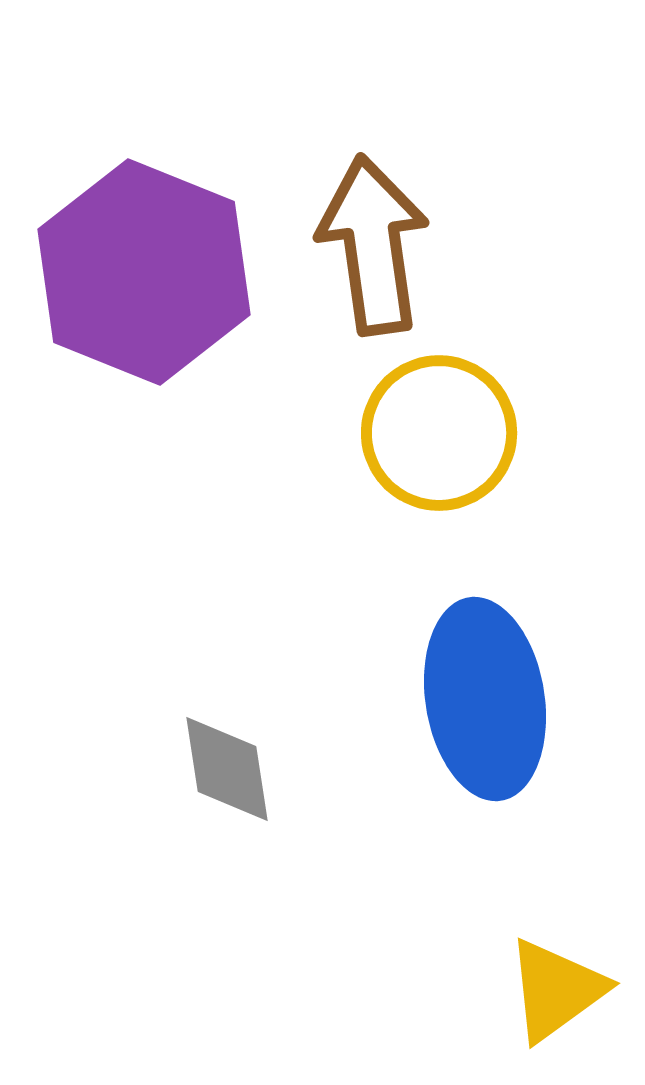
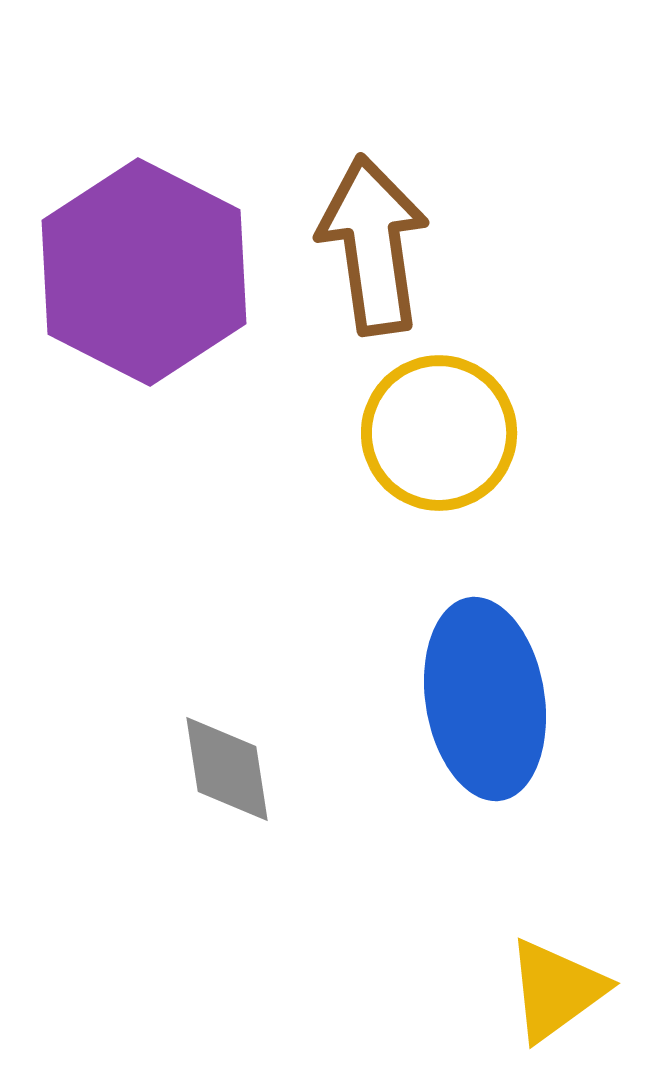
purple hexagon: rotated 5 degrees clockwise
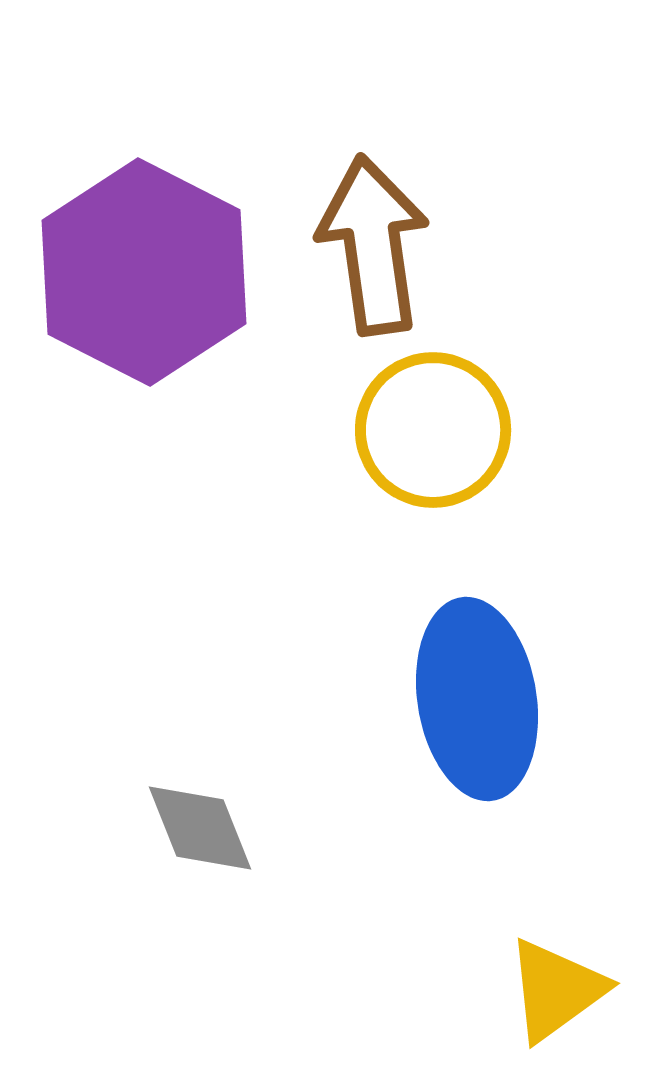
yellow circle: moved 6 px left, 3 px up
blue ellipse: moved 8 px left
gray diamond: moved 27 px left, 59 px down; rotated 13 degrees counterclockwise
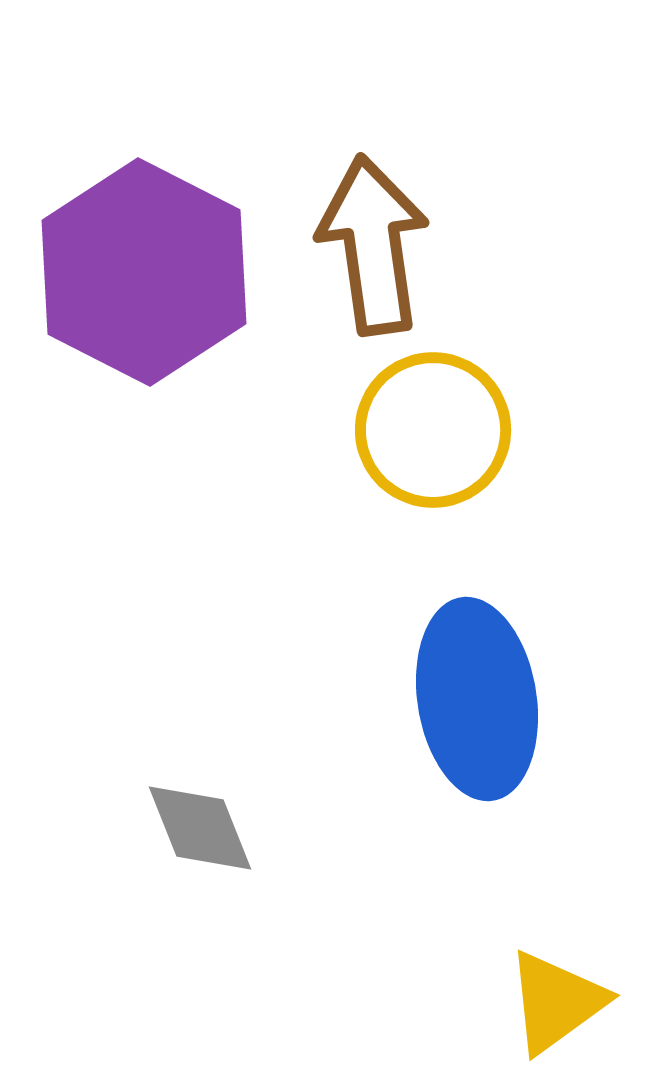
yellow triangle: moved 12 px down
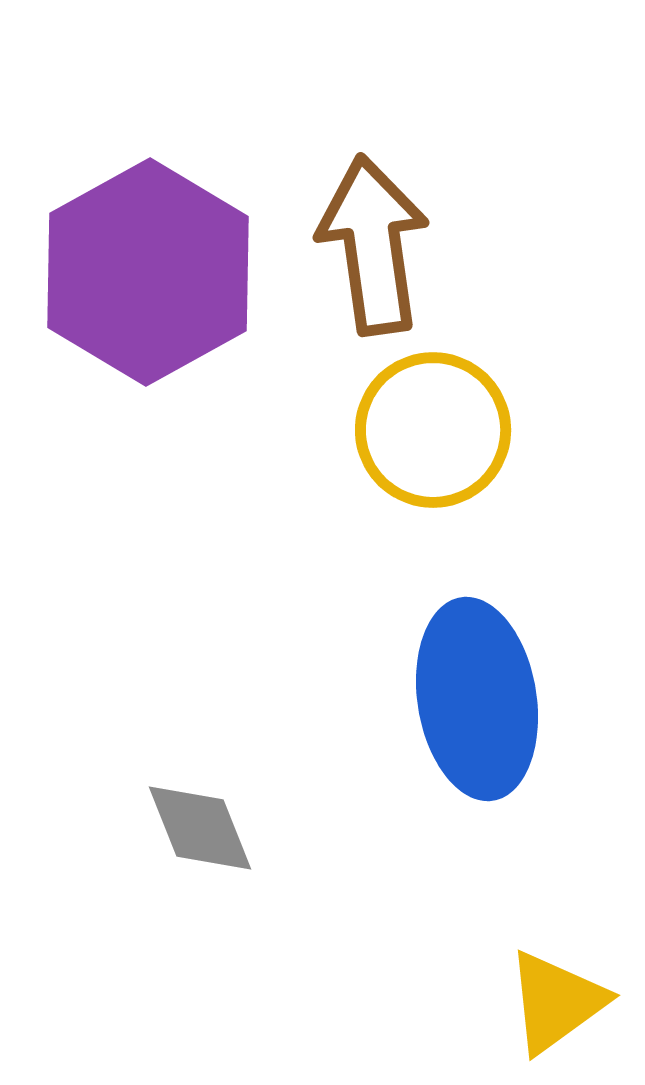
purple hexagon: moved 4 px right; rotated 4 degrees clockwise
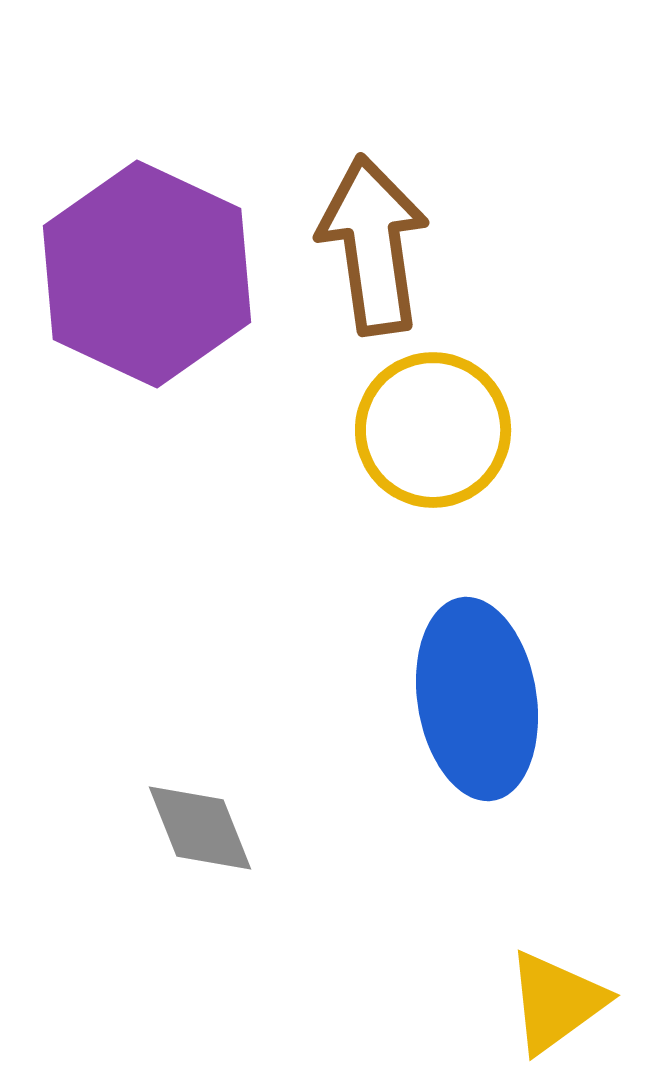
purple hexagon: moved 1 px left, 2 px down; rotated 6 degrees counterclockwise
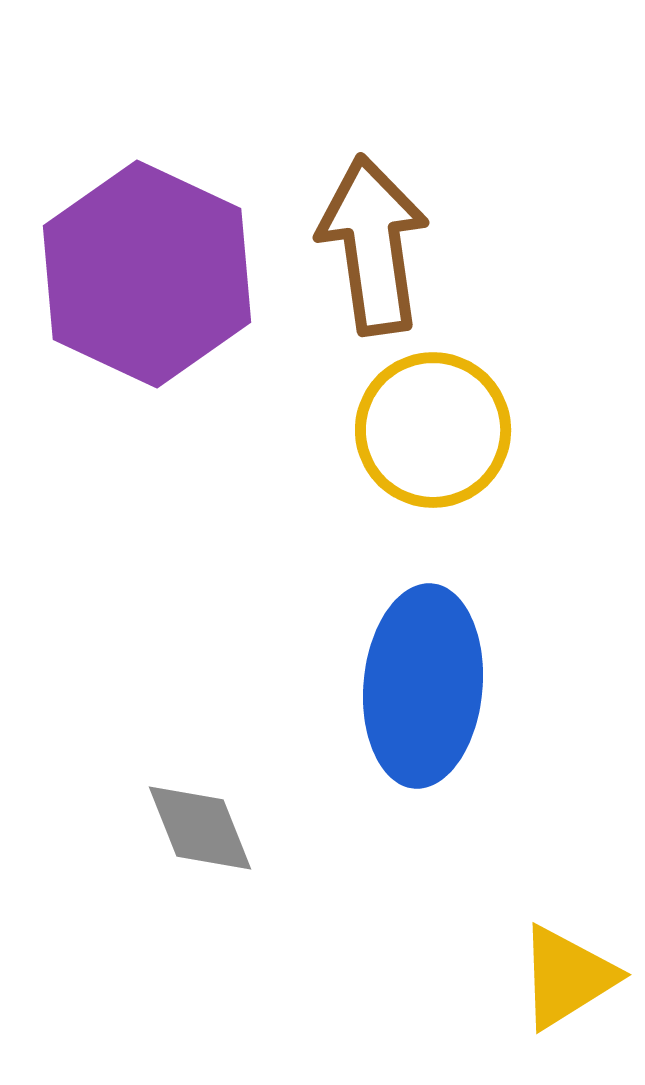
blue ellipse: moved 54 px left, 13 px up; rotated 14 degrees clockwise
yellow triangle: moved 11 px right, 25 px up; rotated 4 degrees clockwise
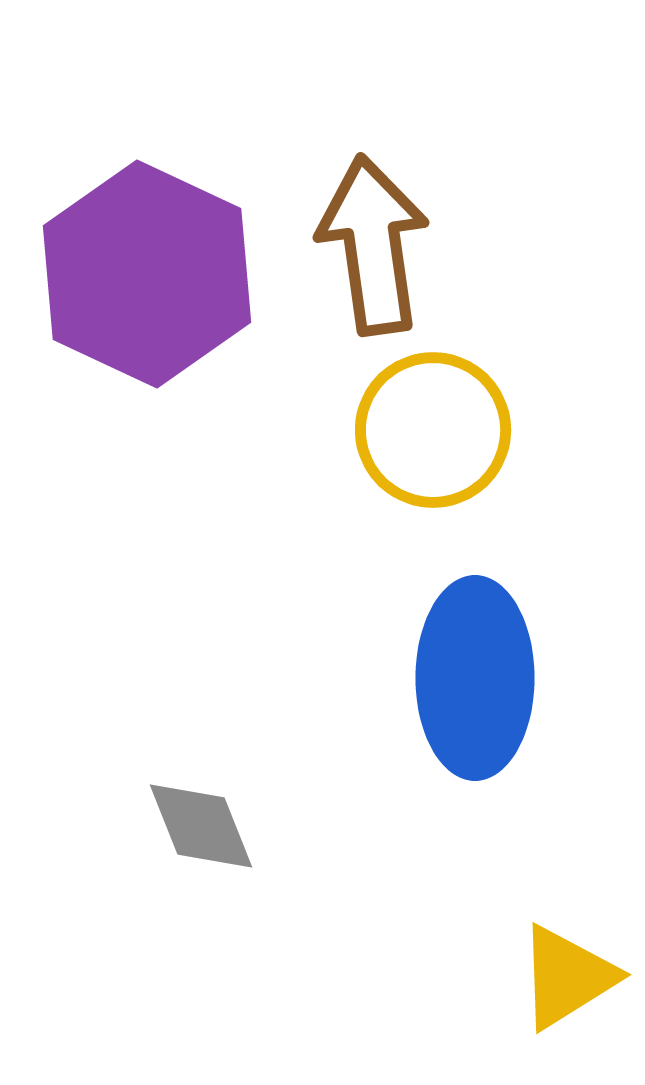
blue ellipse: moved 52 px right, 8 px up; rotated 5 degrees counterclockwise
gray diamond: moved 1 px right, 2 px up
